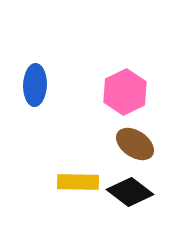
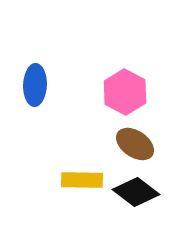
pink hexagon: rotated 6 degrees counterclockwise
yellow rectangle: moved 4 px right, 2 px up
black diamond: moved 6 px right
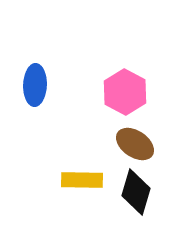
black diamond: rotated 69 degrees clockwise
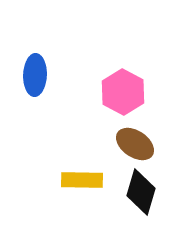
blue ellipse: moved 10 px up
pink hexagon: moved 2 px left
black diamond: moved 5 px right
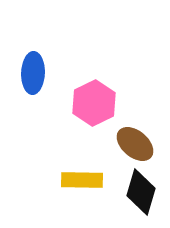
blue ellipse: moved 2 px left, 2 px up
pink hexagon: moved 29 px left, 11 px down; rotated 6 degrees clockwise
brown ellipse: rotated 6 degrees clockwise
